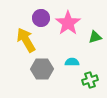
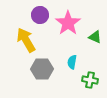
purple circle: moved 1 px left, 3 px up
green triangle: rotated 40 degrees clockwise
cyan semicircle: rotated 80 degrees counterclockwise
green cross: rotated 28 degrees clockwise
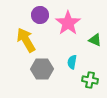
green triangle: moved 3 px down
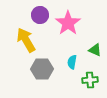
green triangle: moved 10 px down
green cross: rotated 14 degrees counterclockwise
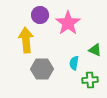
yellow arrow: rotated 25 degrees clockwise
cyan semicircle: moved 2 px right, 1 px down
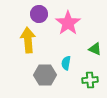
purple circle: moved 1 px left, 1 px up
yellow arrow: moved 2 px right
green triangle: moved 1 px up
cyan semicircle: moved 8 px left
gray hexagon: moved 3 px right, 6 px down
